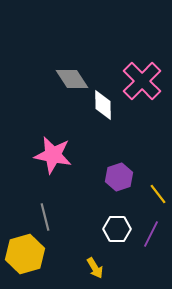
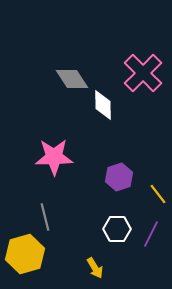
pink cross: moved 1 px right, 8 px up
pink star: moved 1 px right, 2 px down; rotated 12 degrees counterclockwise
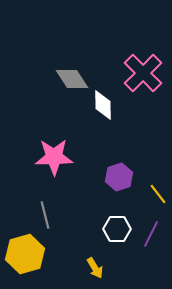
gray line: moved 2 px up
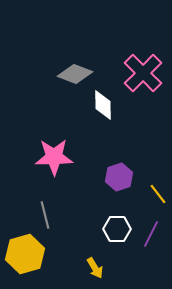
gray diamond: moved 3 px right, 5 px up; rotated 36 degrees counterclockwise
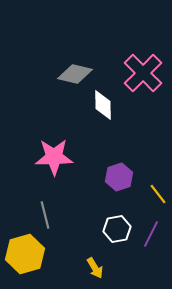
gray diamond: rotated 8 degrees counterclockwise
white hexagon: rotated 12 degrees counterclockwise
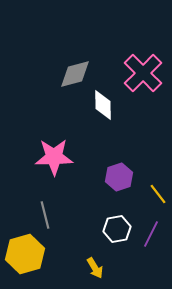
gray diamond: rotated 28 degrees counterclockwise
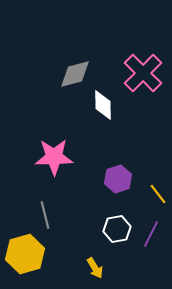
purple hexagon: moved 1 px left, 2 px down
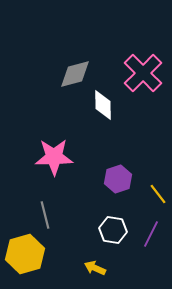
white hexagon: moved 4 px left, 1 px down; rotated 20 degrees clockwise
yellow arrow: rotated 145 degrees clockwise
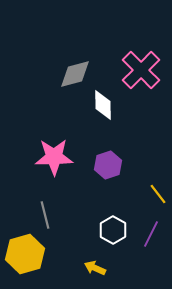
pink cross: moved 2 px left, 3 px up
purple hexagon: moved 10 px left, 14 px up
white hexagon: rotated 20 degrees clockwise
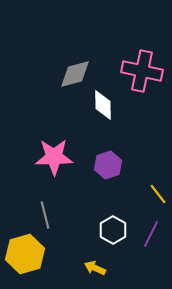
pink cross: moved 1 px right, 1 px down; rotated 33 degrees counterclockwise
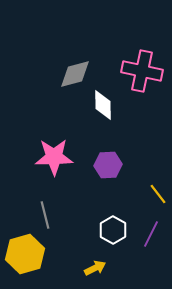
purple hexagon: rotated 16 degrees clockwise
yellow arrow: rotated 130 degrees clockwise
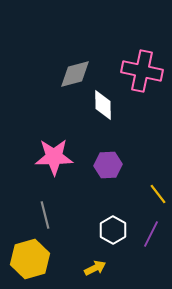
yellow hexagon: moved 5 px right, 5 px down
